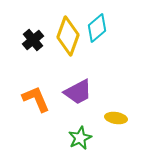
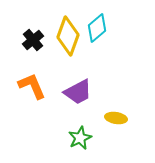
orange L-shape: moved 4 px left, 13 px up
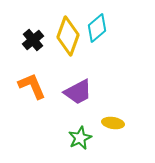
yellow ellipse: moved 3 px left, 5 px down
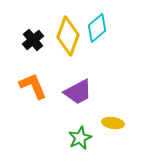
orange L-shape: moved 1 px right
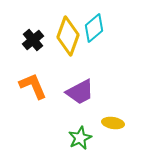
cyan diamond: moved 3 px left
purple trapezoid: moved 2 px right
